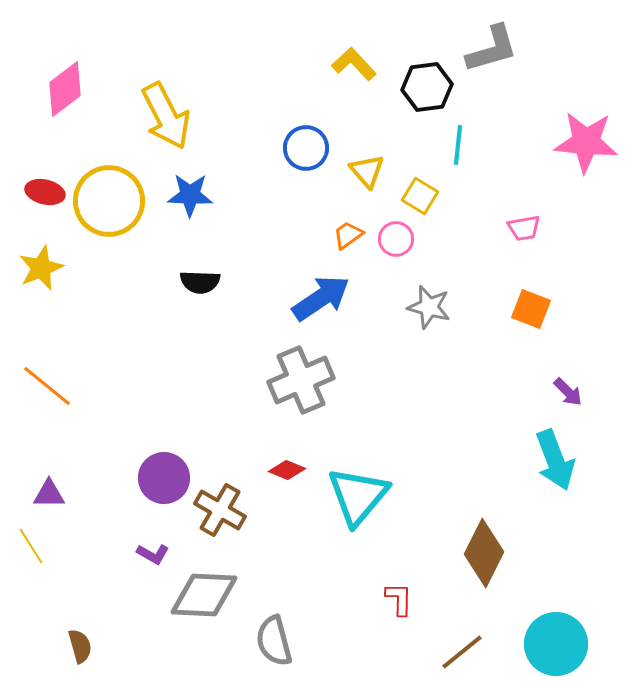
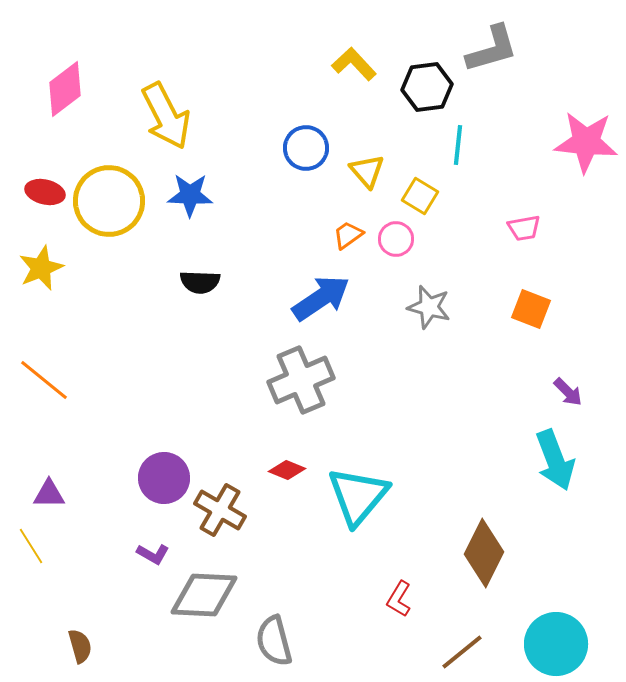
orange line: moved 3 px left, 6 px up
red L-shape: rotated 150 degrees counterclockwise
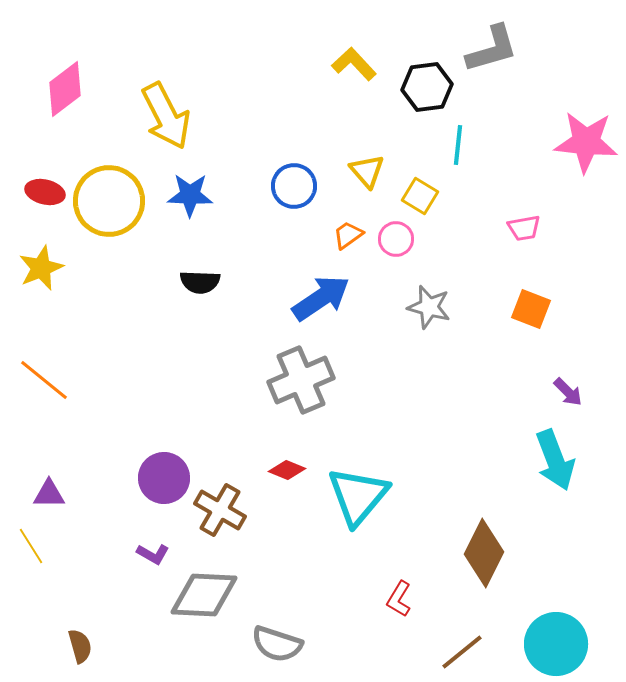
blue circle: moved 12 px left, 38 px down
gray semicircle: moved 3 px right, 3 px down; rotated 57 degrees counterclockwise
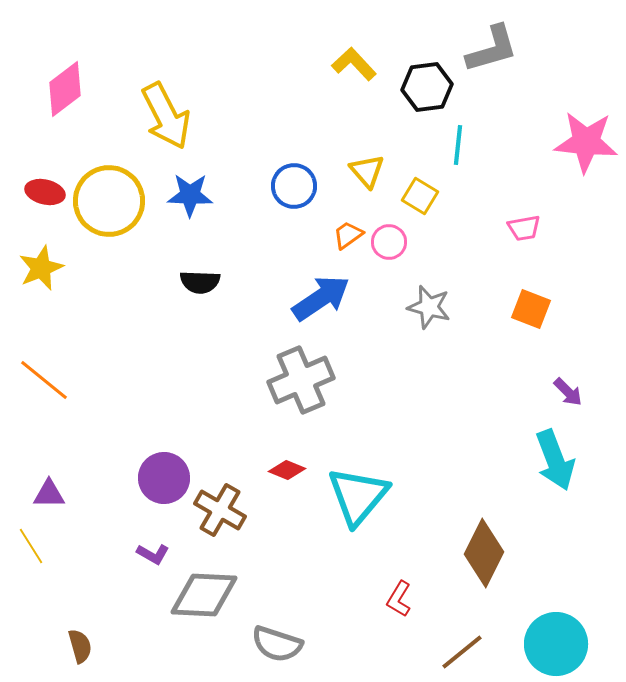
pink circle: moved 7 px left, 3 px down
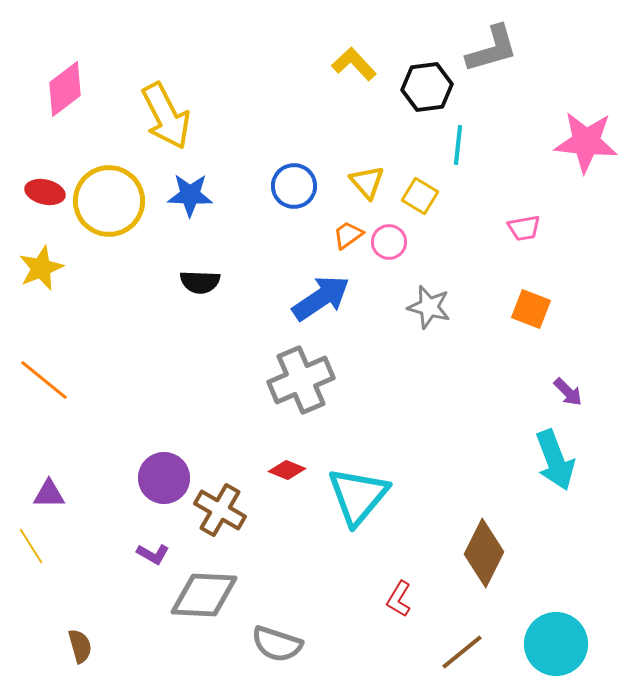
yellow triangle: moved 11 px down
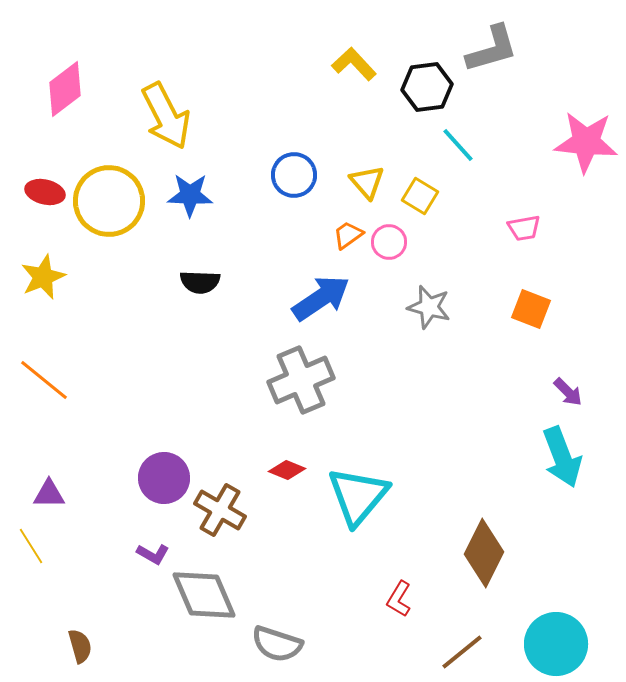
cyan line: rotated 48 degrees counterclockwise
blue circle: moved 11 px up
yellow star: moved 2 px right, 9 px down
cyan arrow: moved 7 px right, 3 px up
gray diamond: rotated 64 degrees clockwise
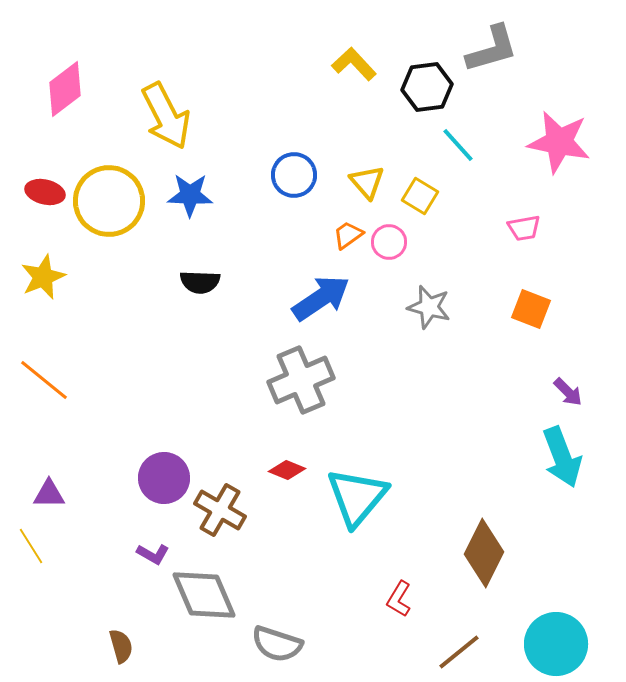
pink star: moved 27 px left; rotated 6 degrees clockwise
cyan triangle: moved 1 px left, 1 px down
brown semicircle: moved 41 px right
brown line: moved 3 px left
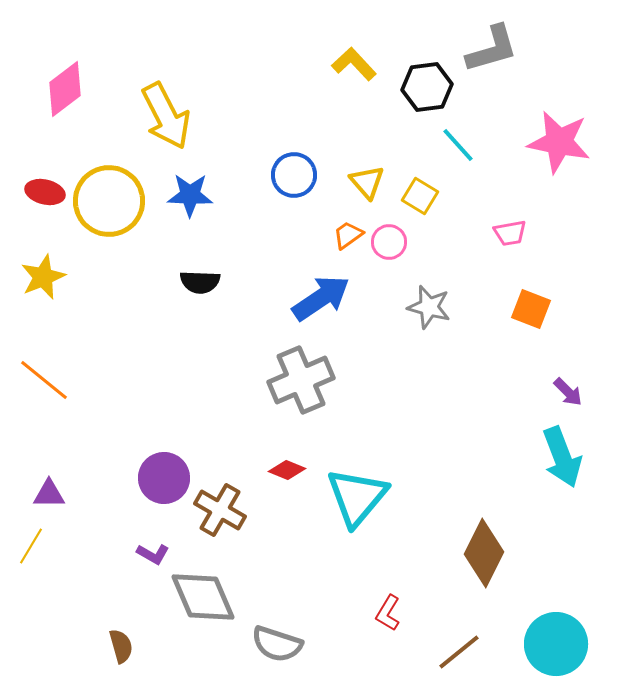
pink trapezoid: moved 14 px left, 5 px down
yellow line: rotated 63 degrees clockwise
gray diamond: moved 1 px left, 2 px down
red L-shape: moved 11 px left, 14 px down
